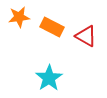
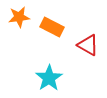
red triangle: moved 2 px right, 9 px down
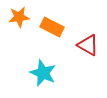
cyan star: moved 6 px left, 5 px up; rotated 16 degrees counterclockwise
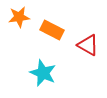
orange rectangle: moved 3 px down
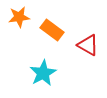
orange rectangle: rotated 10 degrees clockwise
cyan star: rotated 20 degrees clockwise
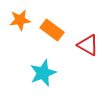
orange star: moved 1 px right, 3 px down
cyan star: rotated 8 degrees clockwise
